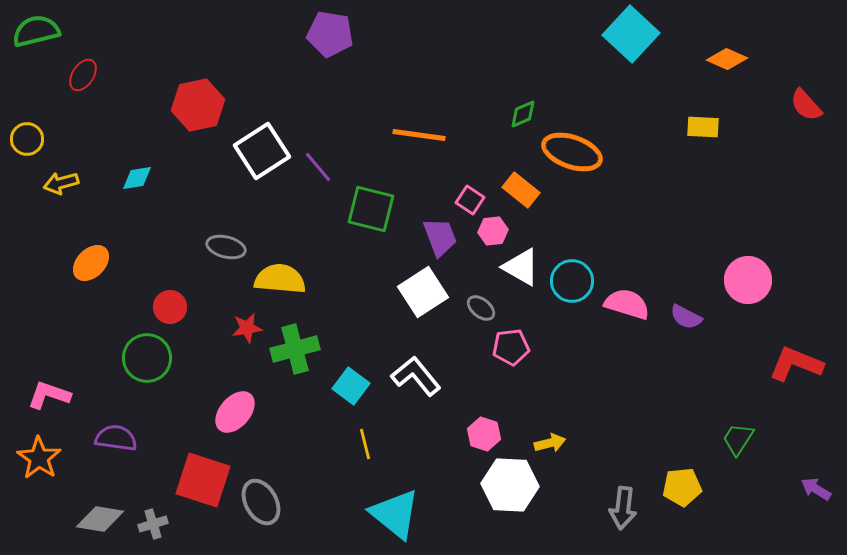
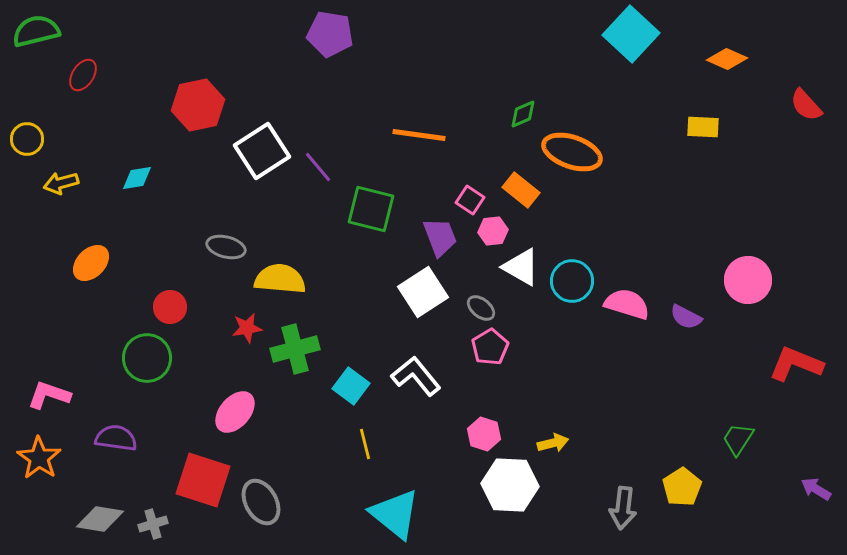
pink pentagon at (511, 347): moved 21 px left; rotated 24 degrees counterclockwise
yellow arrow at (550, 443): moved 3 px right
yellow pentagon at (682, 487): rotated 27 degrees counterclockwise
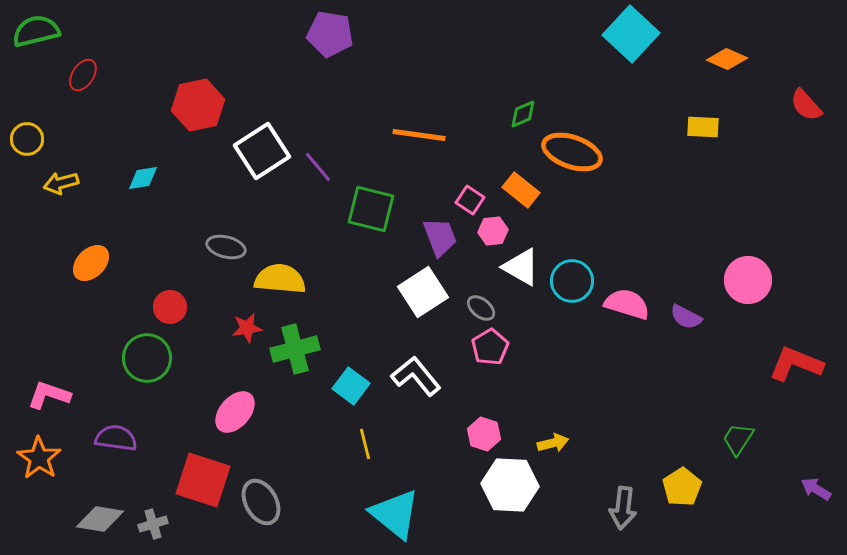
cyan diamond at (137, 178): moved 6 px right
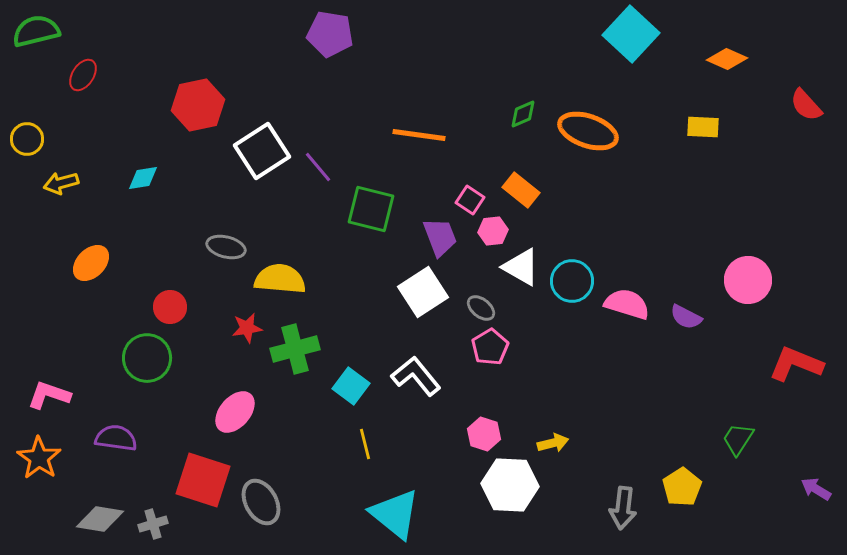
orange ellipse at (572, 152): moved 16 px right, 21 px up
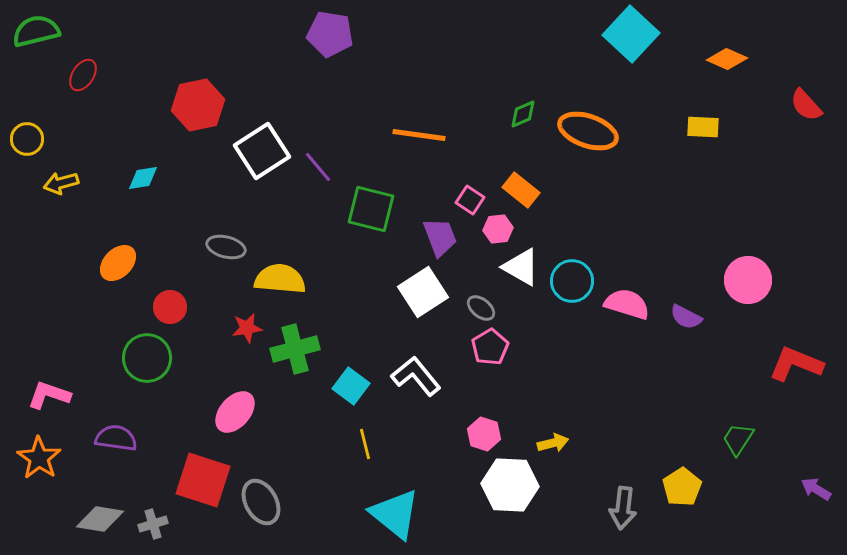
pink hexagon at (493, 231): moved 5 px right, 2 px up
orange ellipse at (91, 263): moved 27 px right
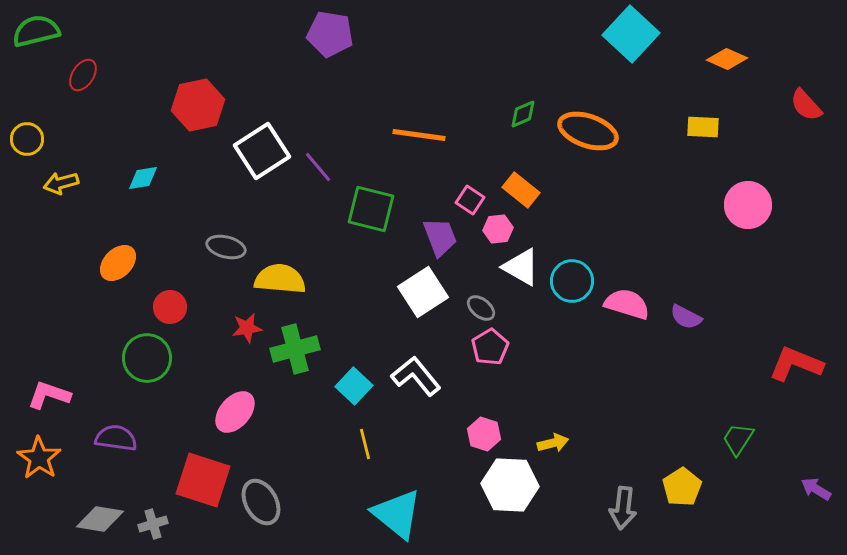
pink circle at (748, 280): moved 75 px up
cyan square at (351, 386): moved 3 px right; rotated 6 degrees clockwise
cyan triangle at (395, 514): moved 2 px right
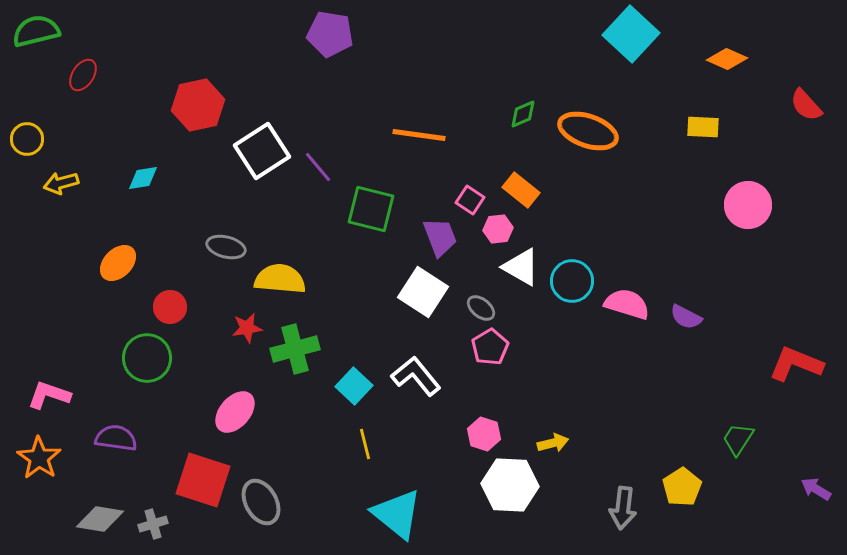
white square at (423, 292): rotated 24 degrees counterclockwise
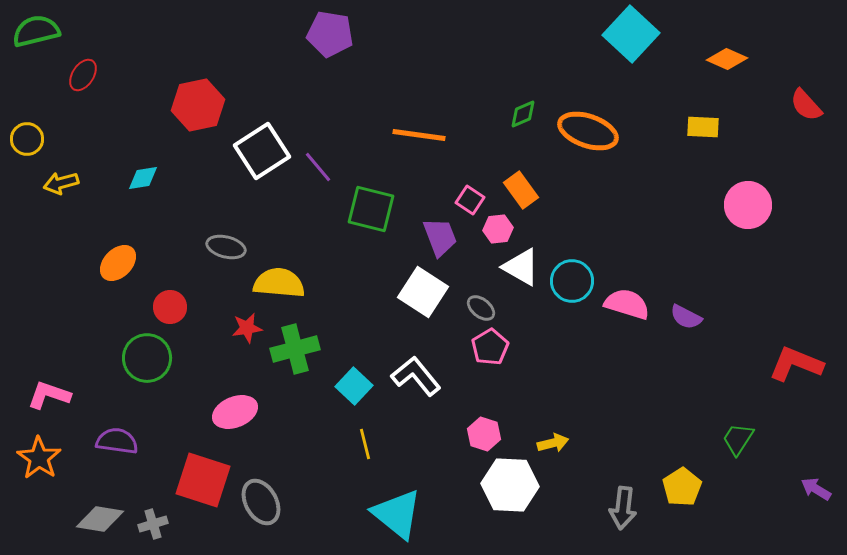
orange rectangle at (521, 190): rotated 15 degrees clockwise
yellow semicircle at (280, 279): moved 1 px left, 4 px down
pink ellipse at (235, 412): rotated 27 degrees clockwise
purple semicircle at (116, 438): moved 1 px right, 3 px down
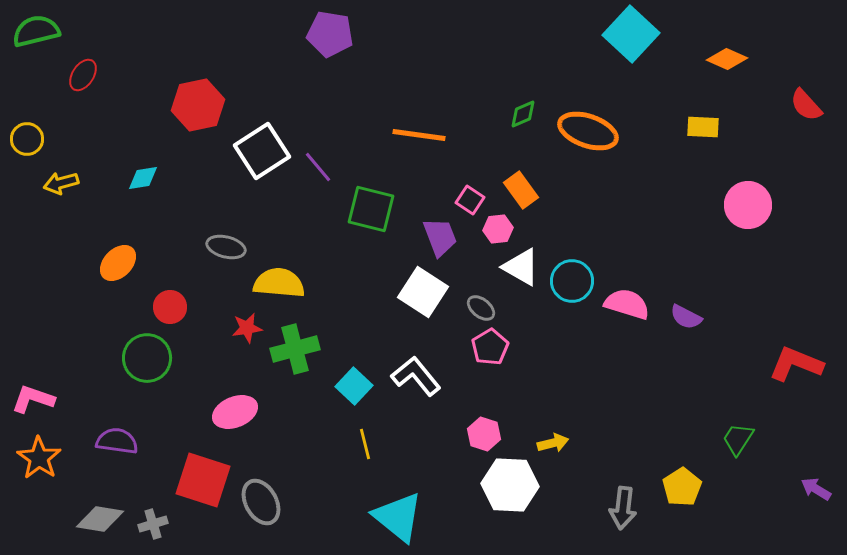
pink L-shape at (49, 395): moved 16 px left, 4 px down
cyan triangle at (397, 514): moved 1 px right, 3 px down
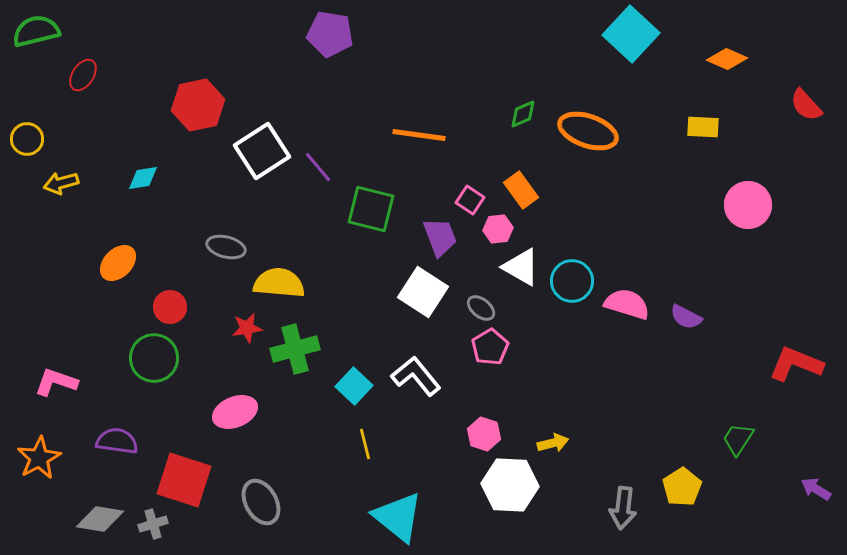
green circle at (147, 358): moved 7 px right
pink L-shape at (33, 399): moved 23 px right, 17 px up
orange star at (39, 458): rotated 9 degrees clockwise
red square at (203, 480): moved 19 px left
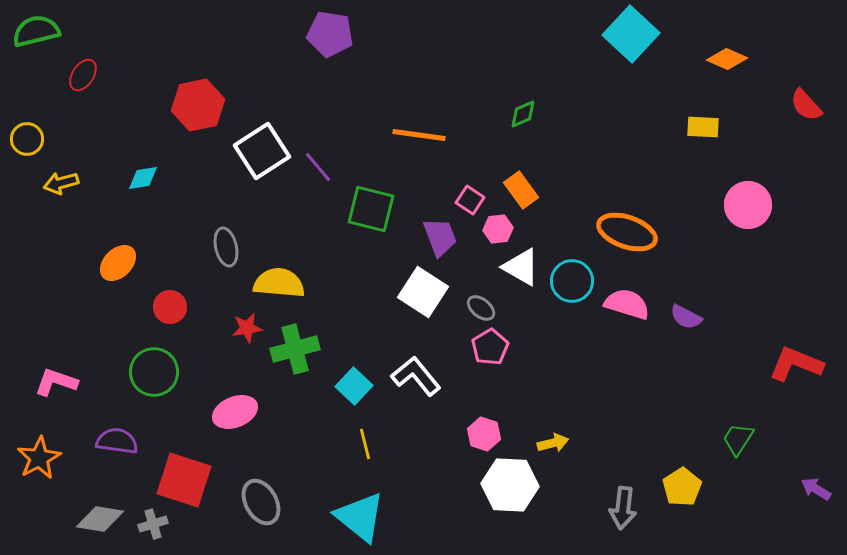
orange ellipse at (588, 131): moved 39 px right, 101 px down
gray ellipse at (226, 247): rotated 63 degrees clockwise
green circle at (154, 358): moved 14 px down
cyan triangle at (398, 517): moved 38 px left
